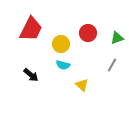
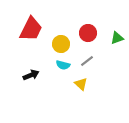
gray line: moved 25 px left, 4 px up; rotated 24 degrees clockwise
black arrow: rotated 63 degrees counterclockwise
yellow triangle: moved 1 px left, 1 px up
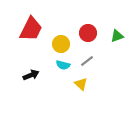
green triangle: moved 2 px up
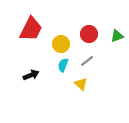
red circle: moved 1 px right, 1 px down
cyan semicircle: rotated 96 degrees clockwise
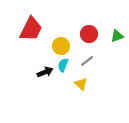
yellow circle: moved 2 px down
black arrow: moved 14 px right, 3 px up
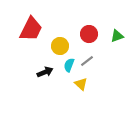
yellow circle: moved 1 px left
cyan semicircle: moved 6 px right
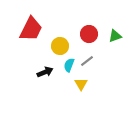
green triangle: moved 2 px left
yellow triangle: rotated 16 degrees clockwise
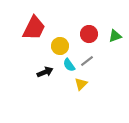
red trapezoid: moved 3 px right, 1 px up
cyan semicircle: rotated 56 degrees counterclockwise
yellow triangle: rotated 16 degrees clockwise
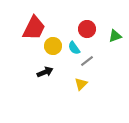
red circle: moved 2 px left, 5 px up
yellow circle: moved 7 px left
cyan semicircle: moved 5 px right, 17 px up
